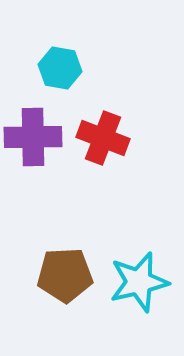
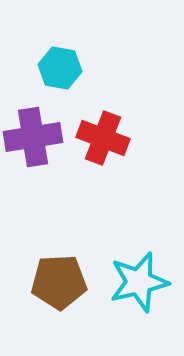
purple cross: rotated 8 degrees counterclockwise
brown pentagon: moved 6 px left, 7 px down
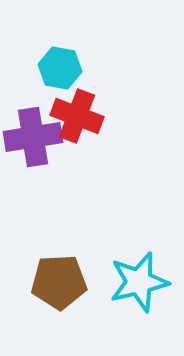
red cross: moved 26 px left, 22 px up
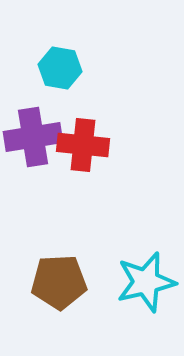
red cross: moved 6 px right, 29 px down; rotated 15 degrees counterclockwise
cyan star: moved 7 px right
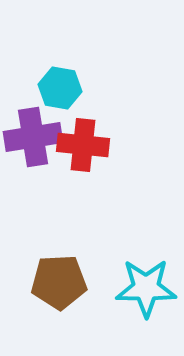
cyan hexagon: moved 20 px down
cyan star: moved 6 px down; rotated 14 degrees clockwise
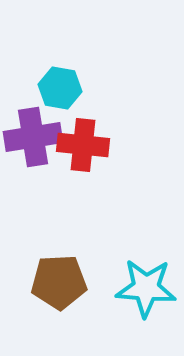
cyan star: rotated 4 degrees clockwise
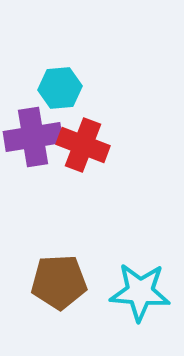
cyan hexagon: rotated 15 degrees counterclockwise
red cross: rotated 15 degrees clockwise
cyan star: moved 6 px left, 4 px down
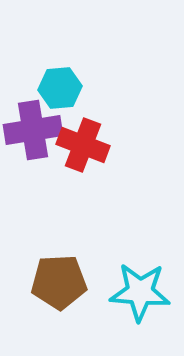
purple cross: moved 7 px up
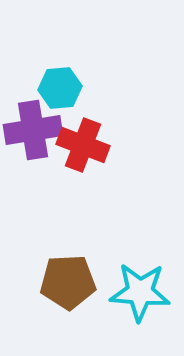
brown pentagon: moved 9 px right
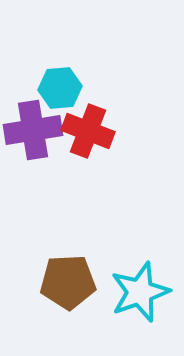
red cross: moved 5 px right, 14 px up
cyan star: rotated 24 degrees counterclockwise
